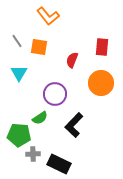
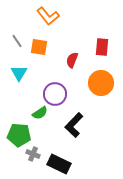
green semicircle: moved 5 px up
gray cross: rotated 24 degrees clockwise
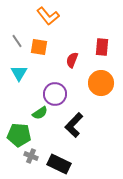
gray cross: moved 2 px left, 2 px down
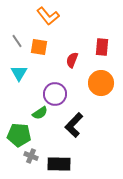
black rectangle: rotated 25 degrees counterclockwise
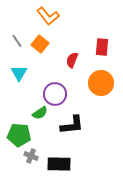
orange square: moved 1 px right, 3 px up; rotated 30 degrees clockwise
black L-shape: moved 2 px left; rotated 140 degrees counterclockwise
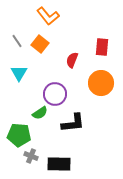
black L-shape: moved 1 px right, 2 px up
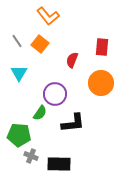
green semicircle: rotated 21 degrees counterclockwise
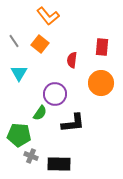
gray line: moved 3 px left
red semicircle: rotated 14 degrees counterclockwise
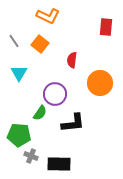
orange L-shape: rotated 25 degrees counterclockwise
red rectangle: moved 4 px right, 20 px up
orange circle: moved 1 px left
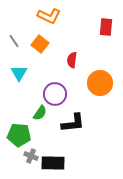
orange L-shape: moved 1 px right
black rectangle: moved 6 px left, 1 px up
